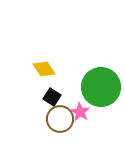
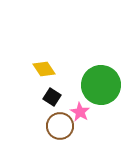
green circle: moved 2 px up
brown circle: moved 7 px down
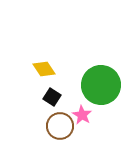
pink star: moved 2 px right, 3 px down
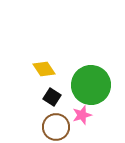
green circle: moved 10 px left
pink star: rotated 24 degrees clockwise
brown circle: moved 4 px left, 1 px down
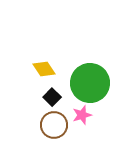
green circle: moved 1 px left, 2 px up
black square: rotated 12 degrees clockwise
brown circle: moved 2 px left, 2 px up
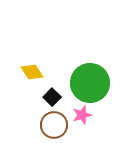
yellow diamond: moved 12 px left, 3 px down
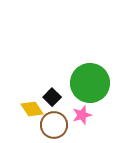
yellow diamond: moved 37 px down
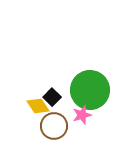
green circle: moved 7 px down
yellow diamond: moved 6 px right, 3 px up
brown circle: moved 1 px down
